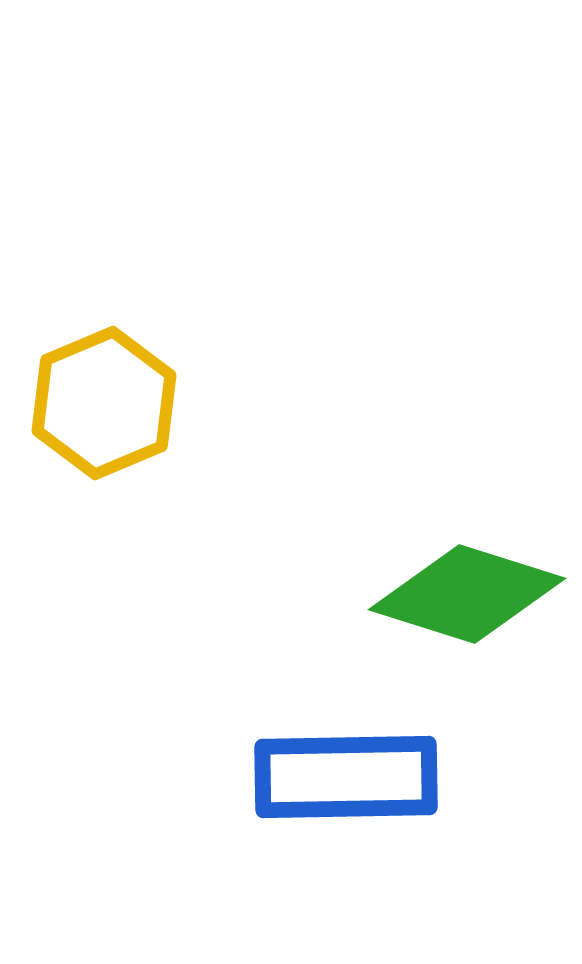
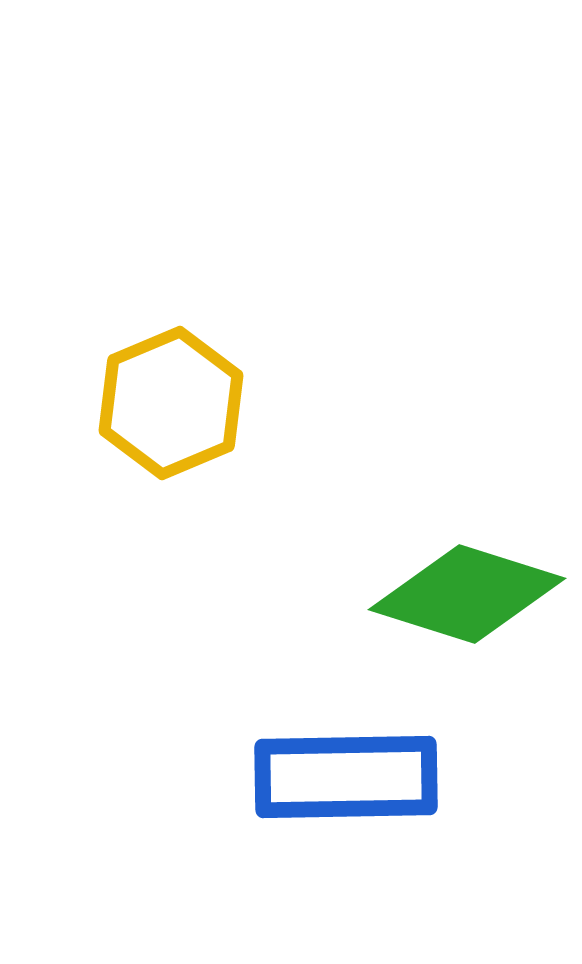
yellow hexagon: moved 67 px right
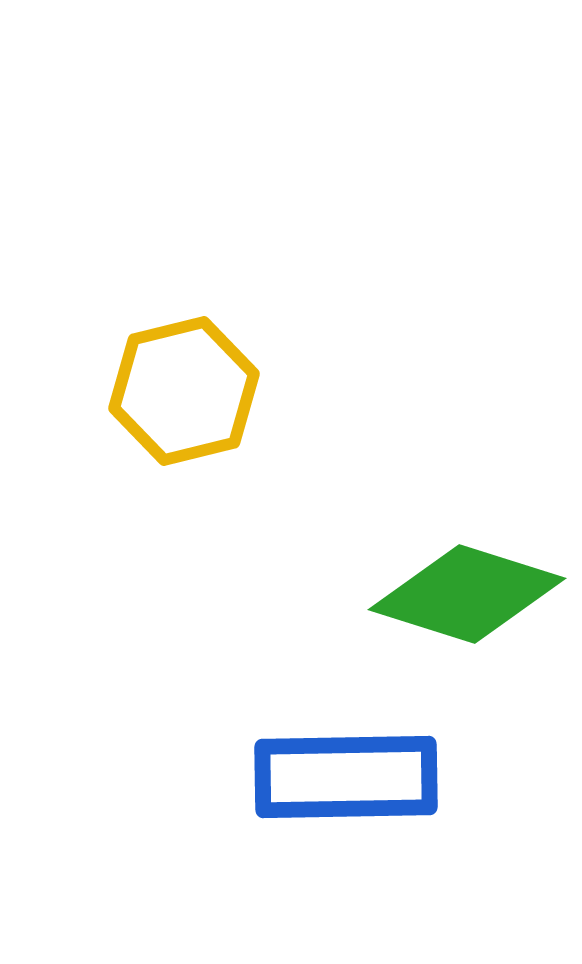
yellow hexagon: moved 13 px right, 12 px up; rotated 9 degrees clockwise
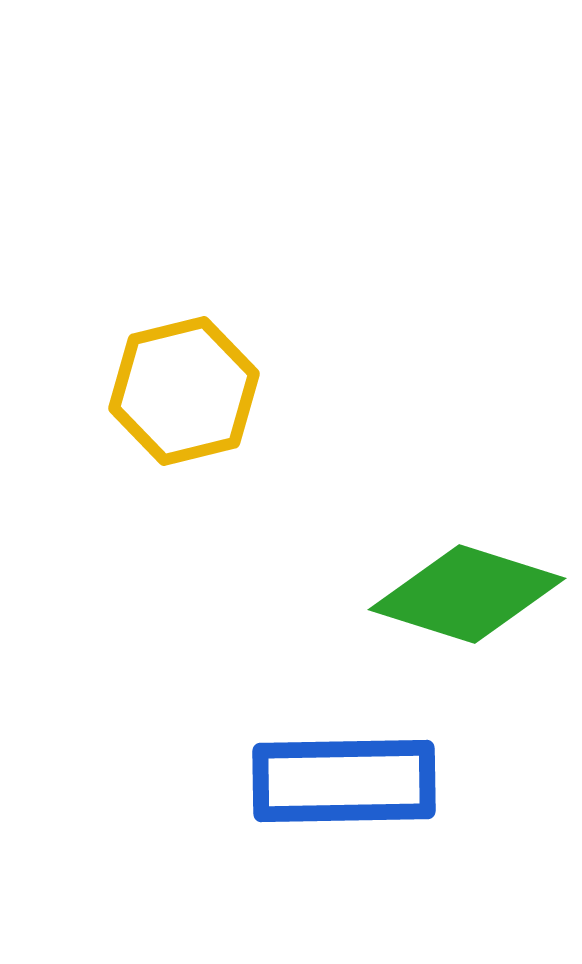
blue rectangle: moved 2 px left, 4 px down
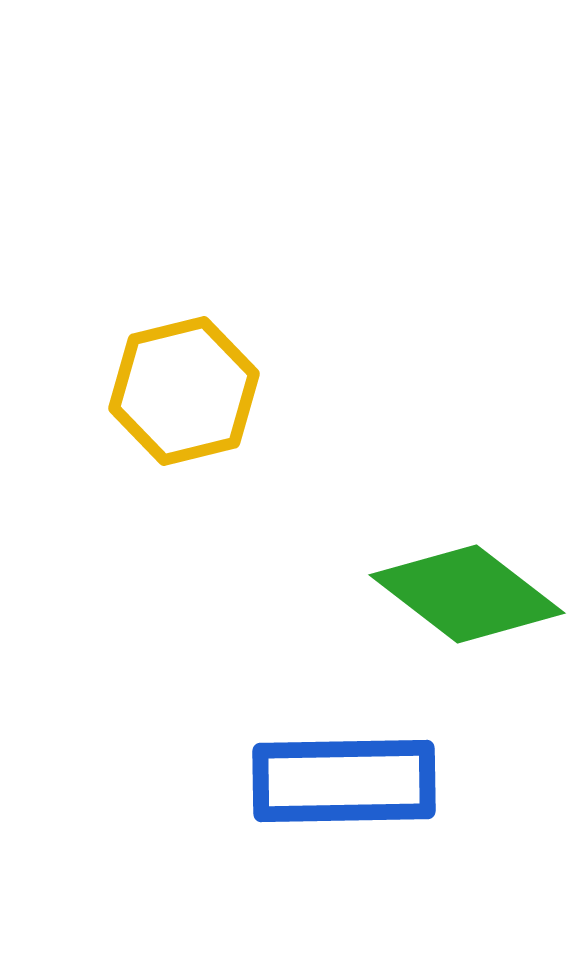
green diamond: rotated 20 degrees clockwise
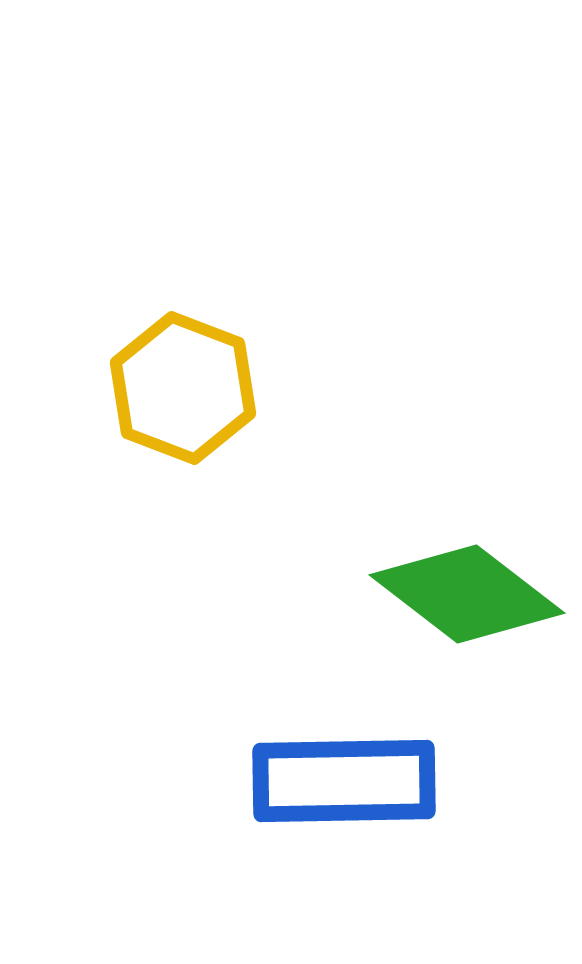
yellow hexagon: moved 1 px left, 3 px up; rotated 25 degrees counterclockwise
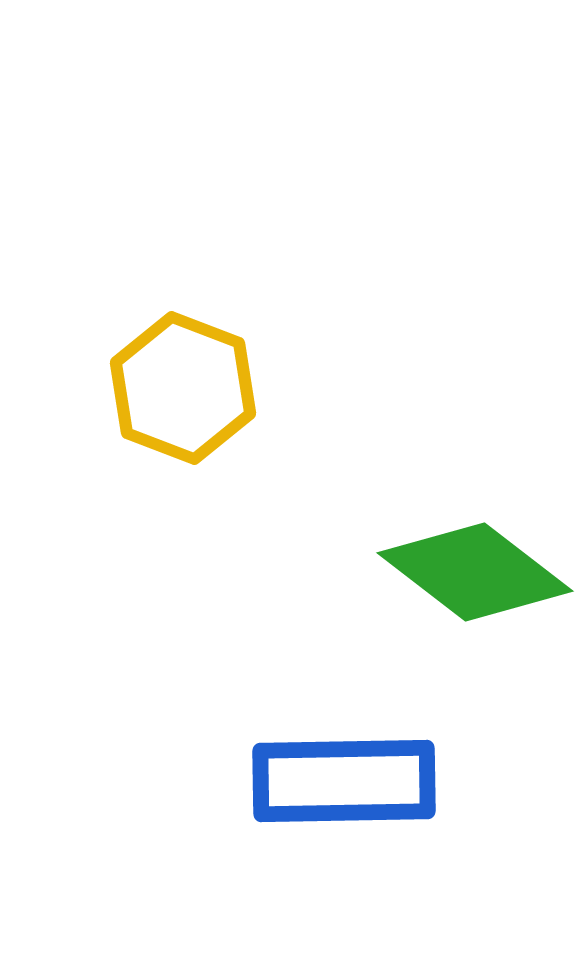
green diamond: moved 8 px right, 22 px up
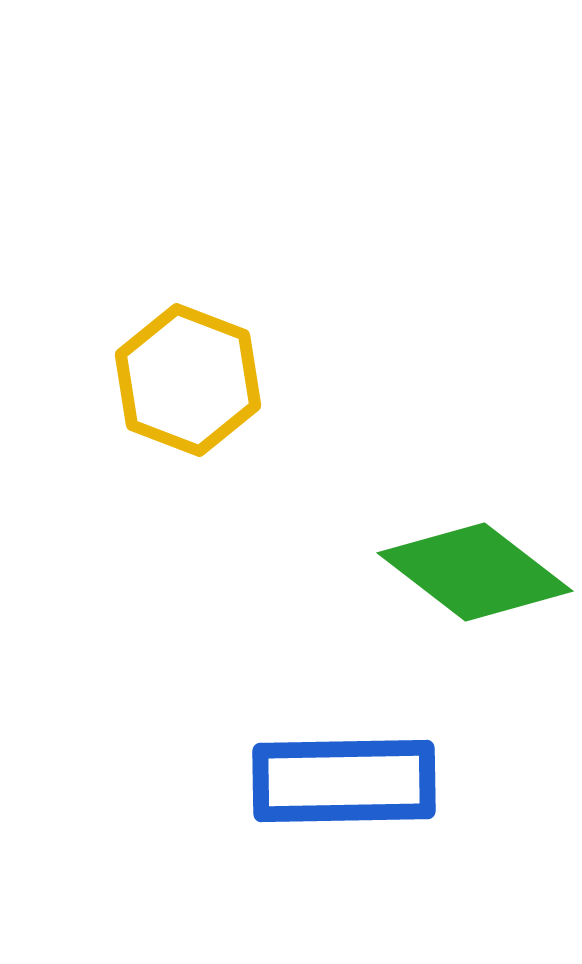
yellow hexagon: moved 5 px right, 8 px up
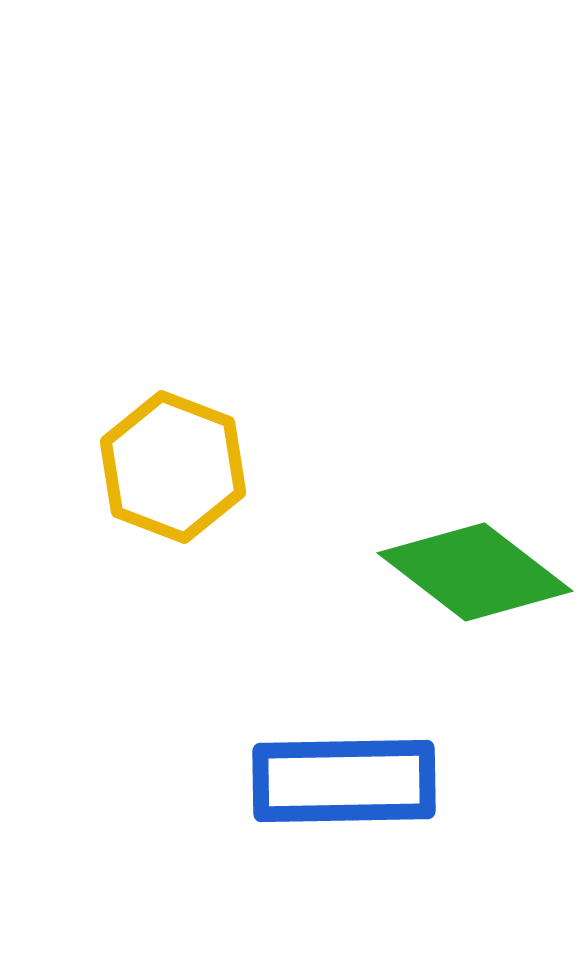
yellow hexagon: moved 15 px left, 87 px down
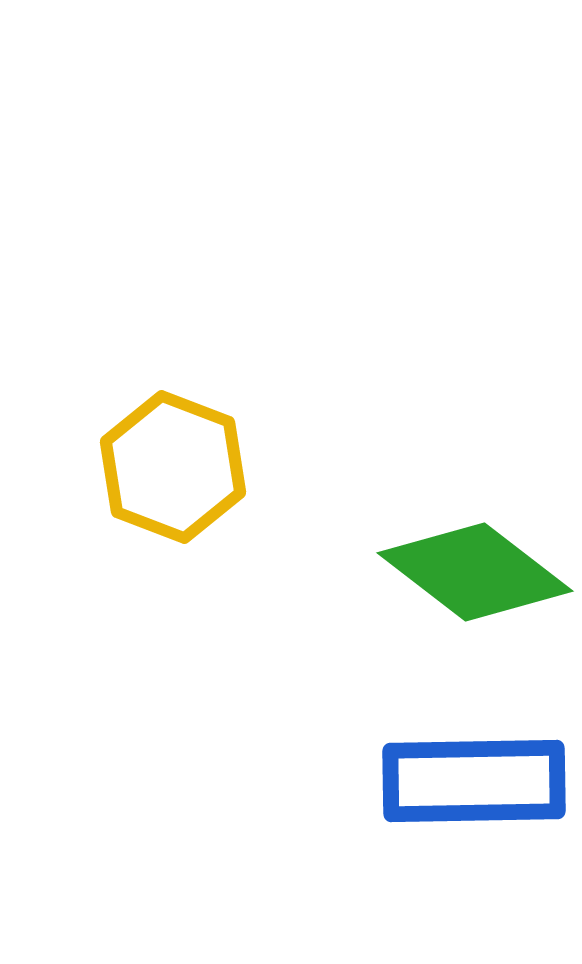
blue rectangle: moved 130 px right
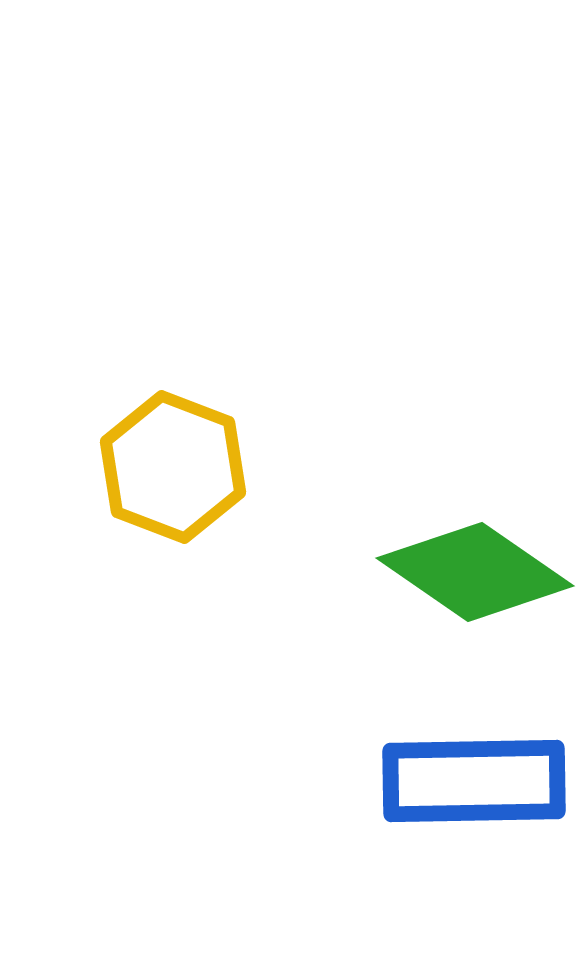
green diamond: rotated 3 degrees counterclockwise
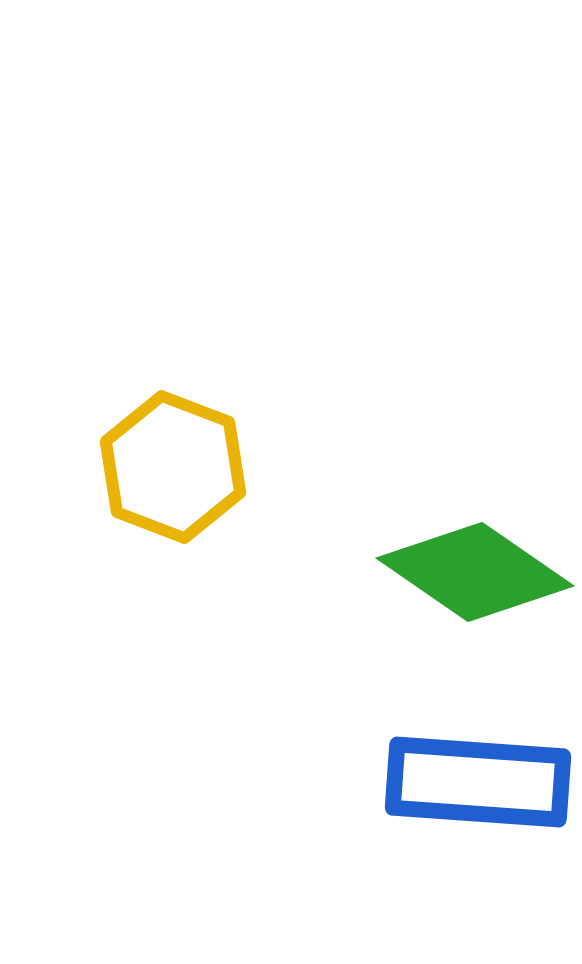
blue rectangle: moved 4 px right, 1 px down; rotated 5 degrees clockwise
